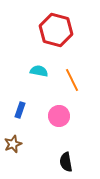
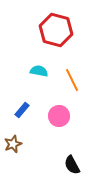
blue rectangle: moved 2 px right; rotated 21 degrees clockwise
black semicircle: moved 6 px right, 3 px down; rotated 18 degrees counterclockwise
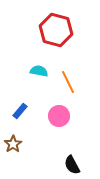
orange line: moved 4 px left, 2 px down
blue rectangle: moved 2 px left, 1 px down
brown star: rotated 12 degrees counterclockwise
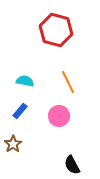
cyan semicircle: moved 14 px left, 10 px down
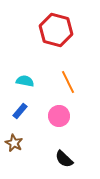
brown star: moved 1 px right, 1 px up; rotated 12 degrees counterclockwise
black semicircle: moved 8 px left, 6 px up; rotated 18 degrees counterclockwise
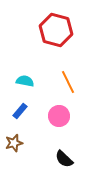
brown star: rotated 30 degrees clockwise
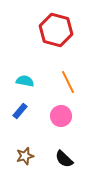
pink circle: moved 2 px right
brown star: moved 11 px right, 13 px down
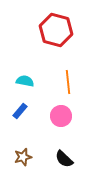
orange line: rotated 20 degrees clockwise
brown star: moved 2 px left, 1 px down
